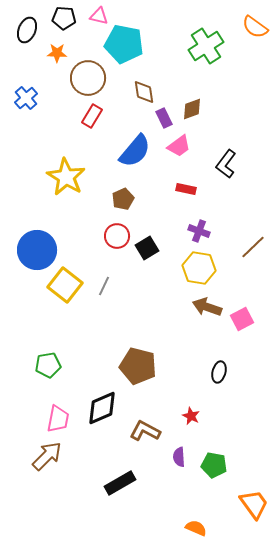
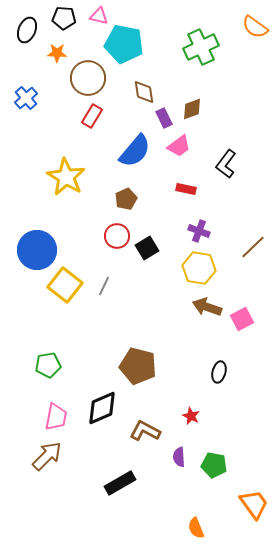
green cross at (206, 46): moved 5 px left, 1 px down; rotated 8 degrees clockwise
brown pentagon at (123, 199): moved 3 px right
pink trapezoid at (58, 419): moved 2 px left, 2 px up
orange semicircle at (196, 528): rotated 135 degrees counterclockwise
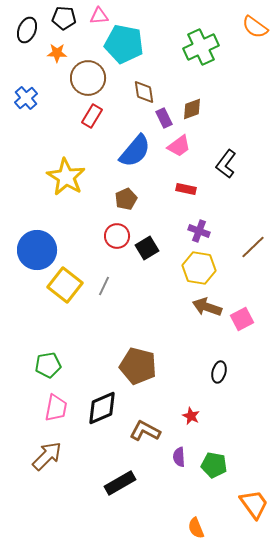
pink triangle at (99, 16): rotated 18 degrees counterclockwise
pink trapezoid at (56, 417): moved 9 px up
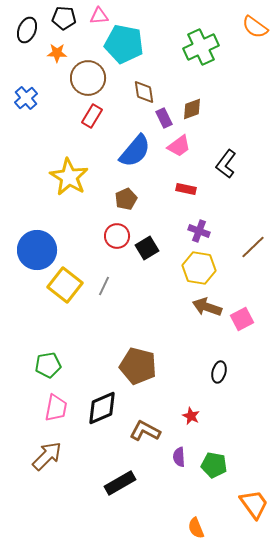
yellow star at (66, 177): moved 3 px right
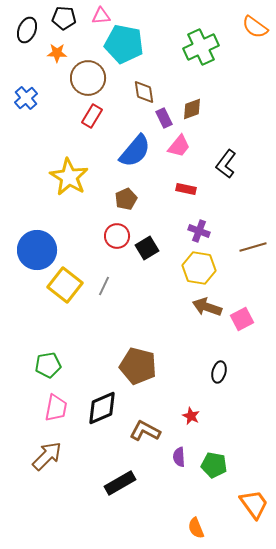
pink triangle at (99, 16): moved 2 px right
pink trapezoid at (179, 146): rotated 15 degrees counterclockwise
brown line at (253, 247): rotated 28 degrees clockwise
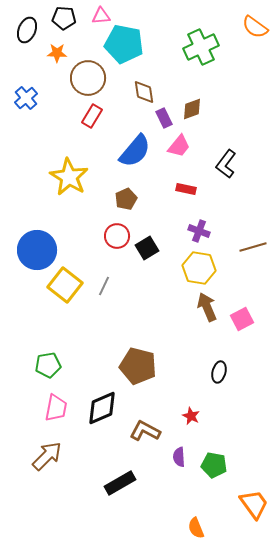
brown arrow at (207, 307): rotated 48 degrees clockwise
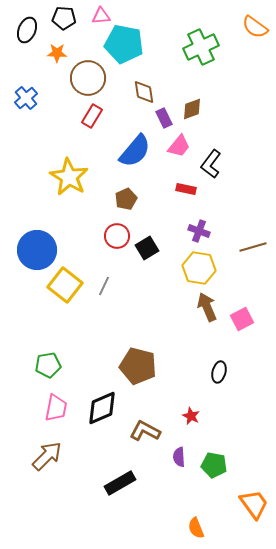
black L-shape at (226, 164): moved 15 px left
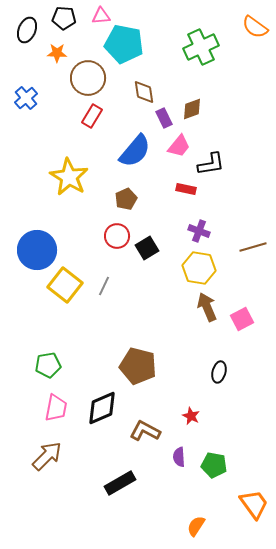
black L-shape at (211, 164): rotated 136 degrees counterclockwise
orange semicircle at (196, 528): moved 2 px up; rotated 55 degrees clockwise
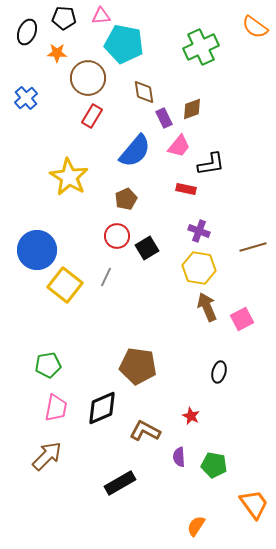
black ellipse at (27, 30): moved 2 px down
gray line at (104, 286): moved 2 px right, 9 px up
brown pentagon at (138, 366): rotated 6 degrees counterclockwise
